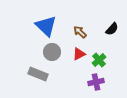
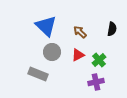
black semicircle: rotated 32 degrees counterclockwise
red triangle: moved 1 px left, 1 px down
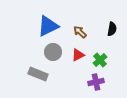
blue triangle: moved 2 px right; rotated 50 degrees clockwise
gray circle: moved 1 px right
green cross: moved 1 px right
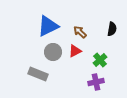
red triangle: moved 3 px left, 4 px up
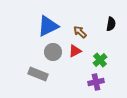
black semicircle: moved 1 px left, 5 px up
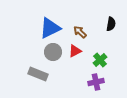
blue triangle: moved 2 px right, 2 px down
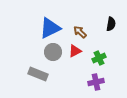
green cross: moved 1 px left, 2 px up; rotated 16 degrees clockwise
